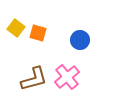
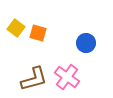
blue circle: moved 6 px right, 3 px down
pink cross: rotated 15 degrees counterclockwise
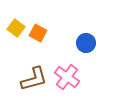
orange square: rotated 12 degrees clockwise
